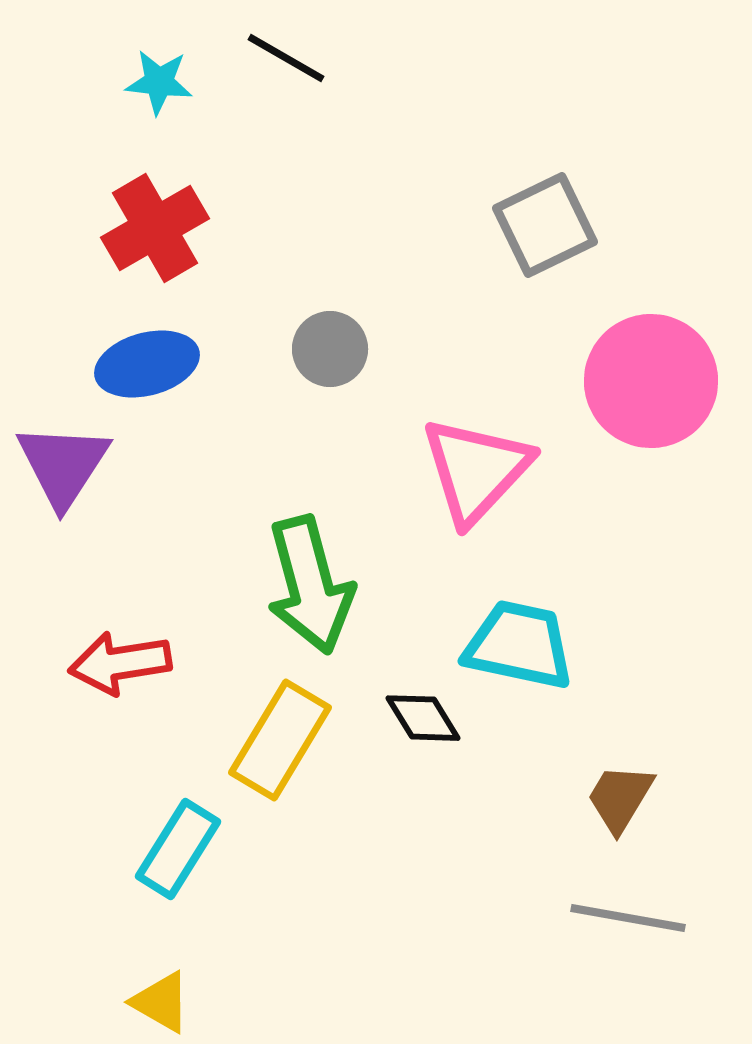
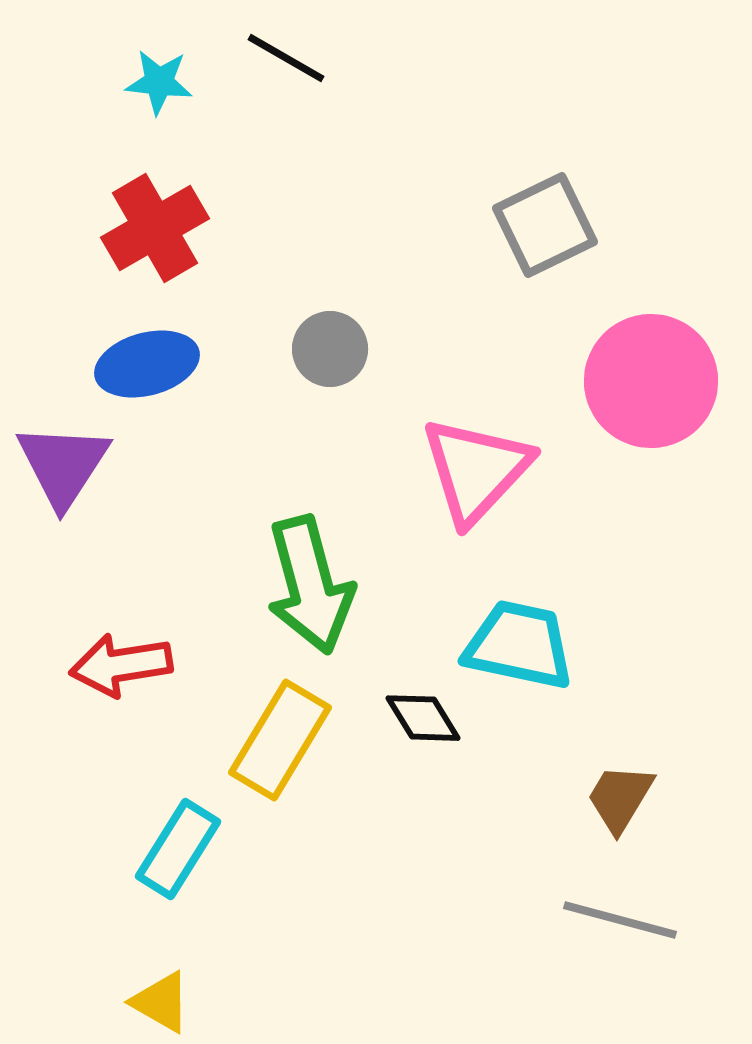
red arrow: moved 1 px right, 2 px down
gray line: moved 8 px left, 2 px down; rotated 5 degrees clockwise
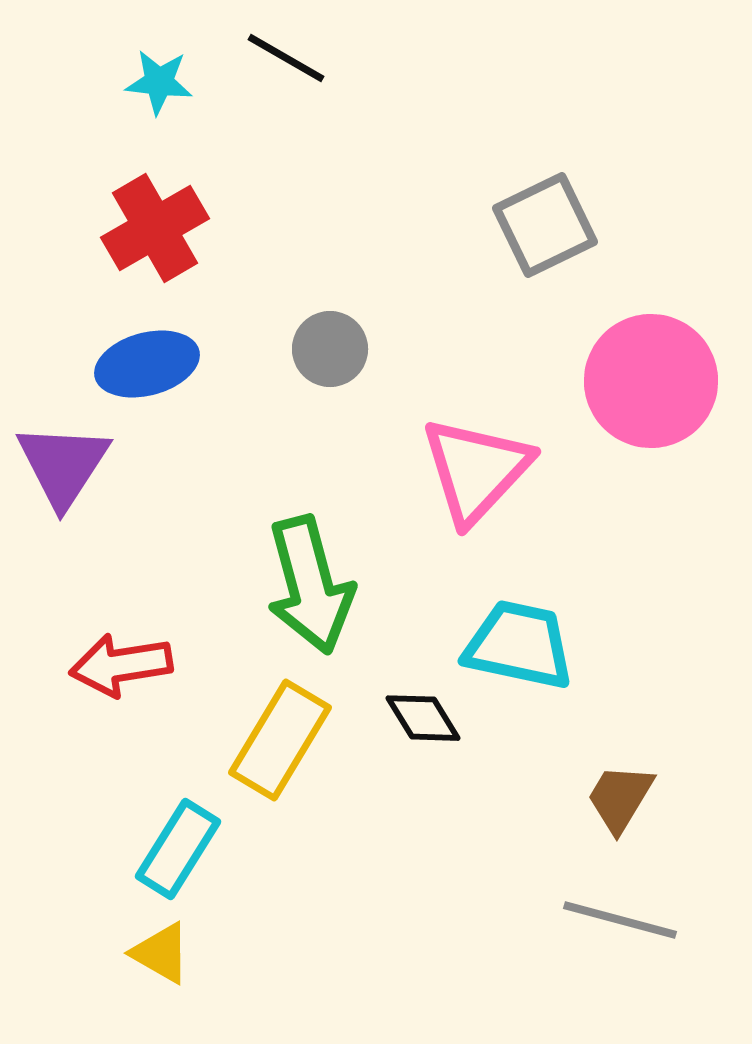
yellow triangle: moved 49 px up
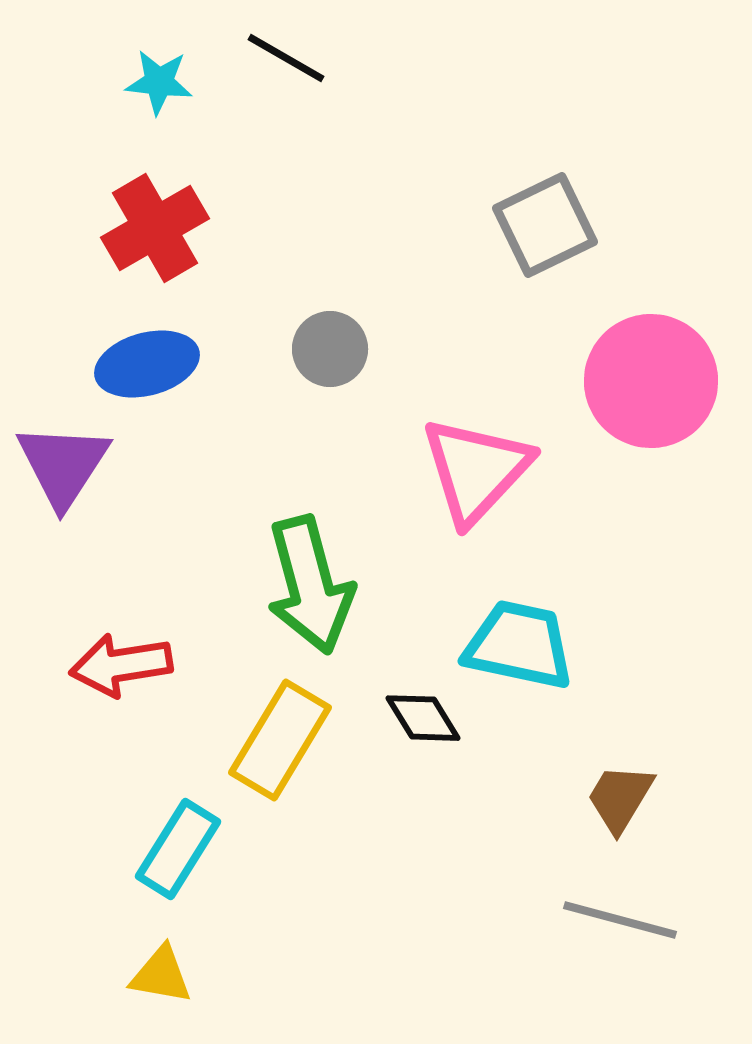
yellow triangle: moved 22 px down; rotated 20 degrees counterclockwise
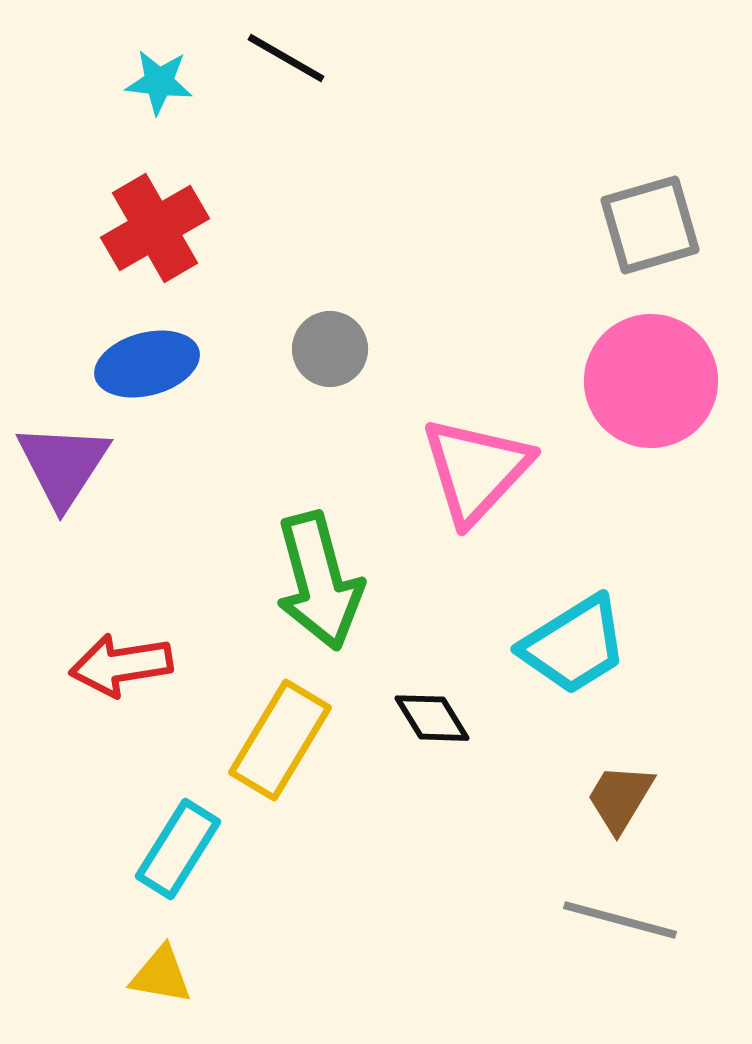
gray square: moved 105 px right; rotated 10 degrees clockwise
green arrow: moved 9 px right, 4 px up
cyan trapezoid: moved 55 px right; rotated 136 degrees clockwise
black diamond: moved 9 px right
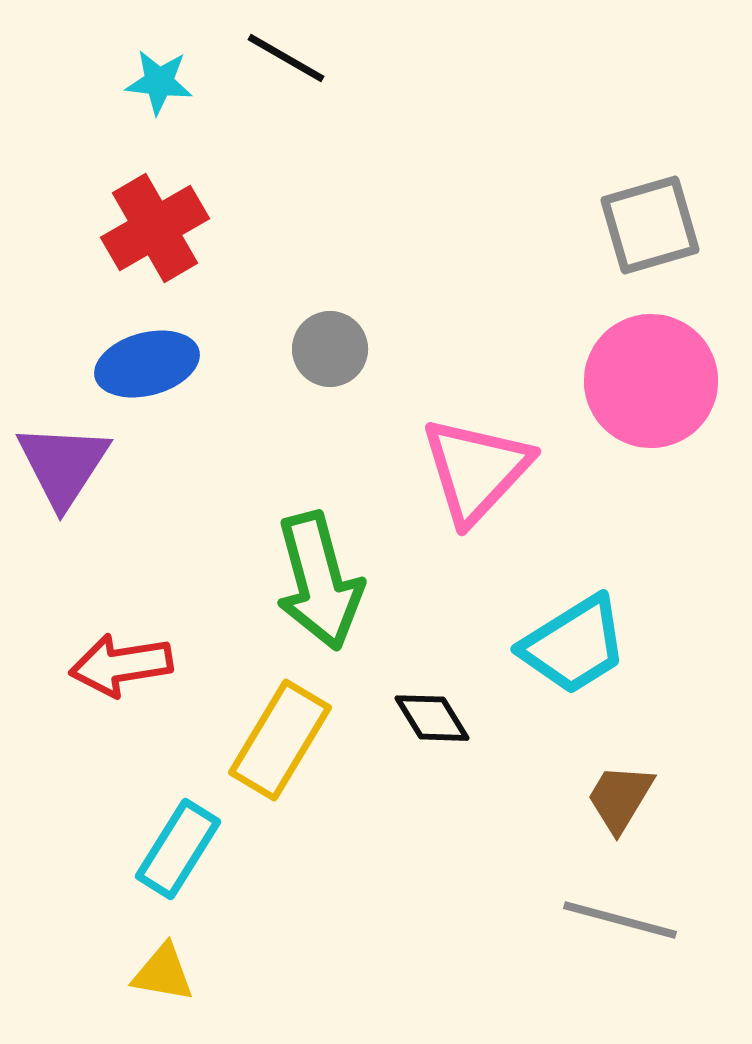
yellow triangle: moved 2 px right, 2 px up
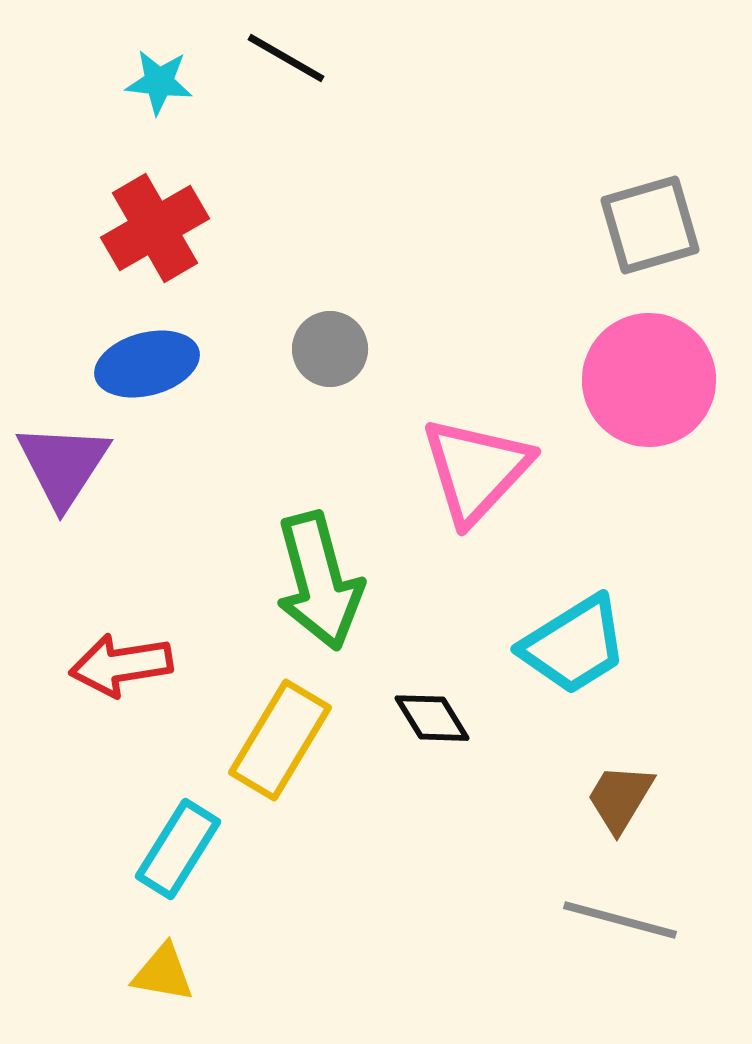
pink circle: moved 2 px left, 1 px up
